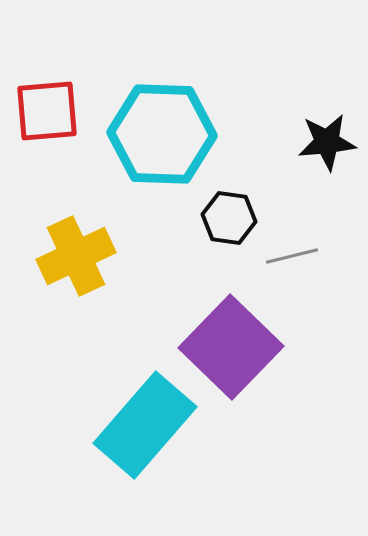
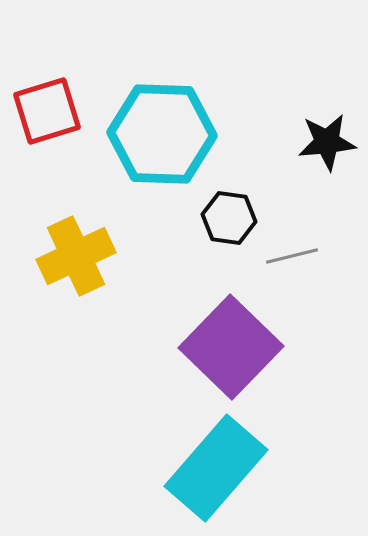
red square: rotated 12 degrees counterclockwise
cyan rectangle: moved 71 px right, 43 px down
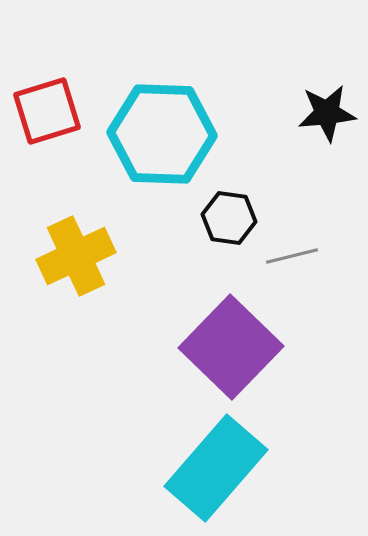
black star: moved 29 px up
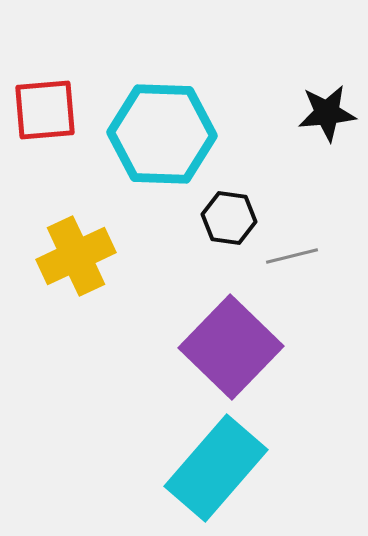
red square: moved 2 px left, 1 px up; rotated 12 degrees clockwise
